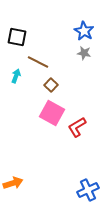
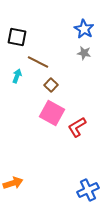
blue star: moved 2 px up
cyan arrow: moved 1 px right
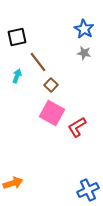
black square: rotated 24 degrees counterclockwise
brown line: rotated 25 degrees clockwise
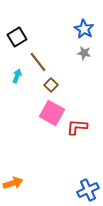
black square: rotated 18 degrees counterclockwise
red L-shape: rotated 35 degrees clockwise
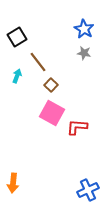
orange arrow: rotated 114 degrees clockwise
